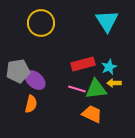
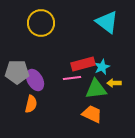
cyan triangle: moved 1 px down; rotated 20 degrees counterclockwise
cyan star: moved 7 px left
gray pentagon: moved 1 px left, 1 px down; rotated 10 degrees clockwise
purple ellipse: rotated 20 degrees clockwise
pink line: moved 5 px left, 11 px up; rotated 24 degrees counterclockwise
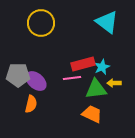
gray pentagon: moved 1 px right, 3 px down
purple ellipse: moved 1 px right, 1 px down; rotated 20 degrees counterclockwise
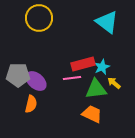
yellow circle: moved 2 px left, 5 px up
yellow arrow: rotated 40 degrees clockwise
